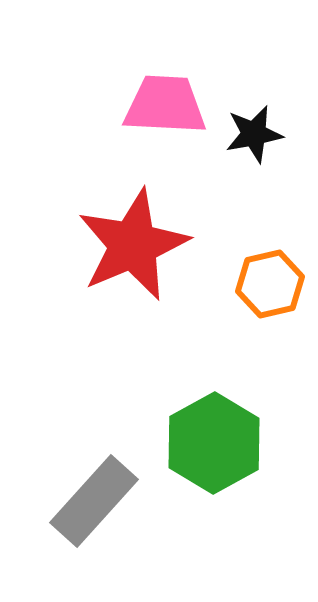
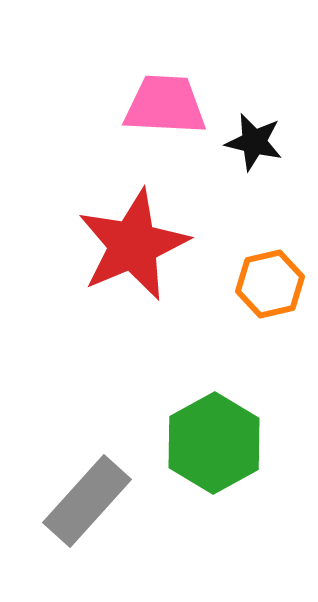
black star: moved 8 px down; rotated 24 degrees clockwise
gray rectangle: moved 7 px left
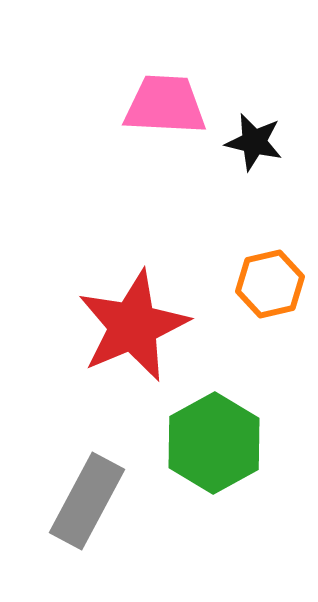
red star: moved 81 px down
gray rectangle: rotated 14 degrees counterclockwise
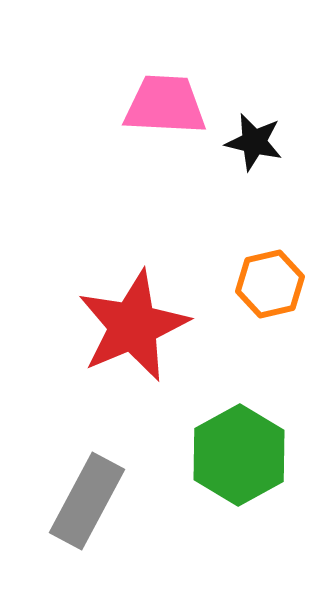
green hexagon: moved 25 px right, 12 px down
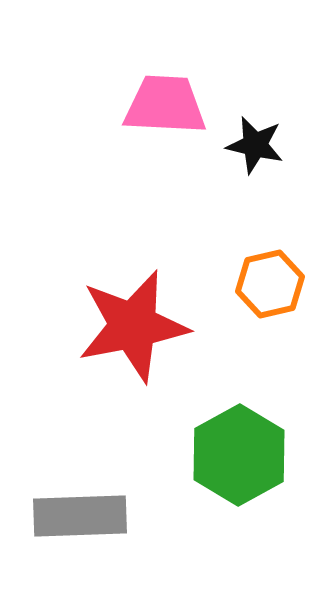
black star: moved 1 px right, 3 px down
red star: rotated 12 degrees clockwise
gray rectangle: moved 7 px left, 15 px down; rotated 60 degrees clockwise
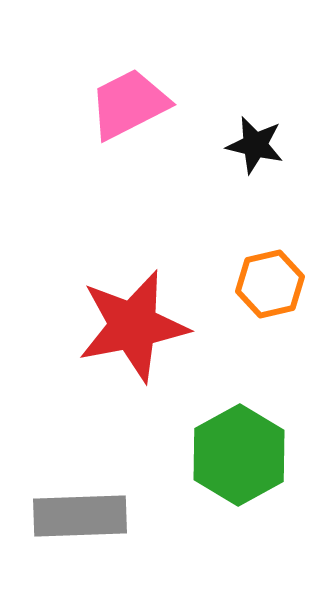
pink trapezoid: moved 36 px left, 1 px up; rotated 30 degrees counterclockwise
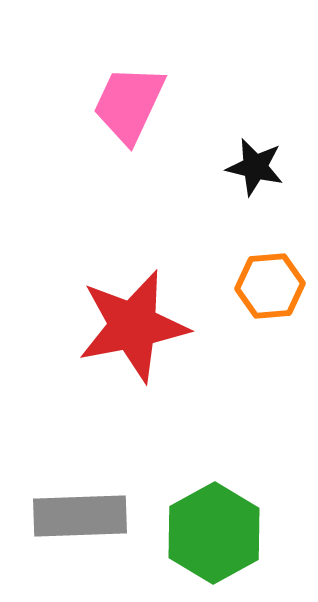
pink trapezoid: rotated 38 degrees counterclockwise
black star: moved 22 px down
orange hexagon: moved 2 px down; rotated 8 degrees clockwise
green hexagon: moved 25 px left, 78 px down
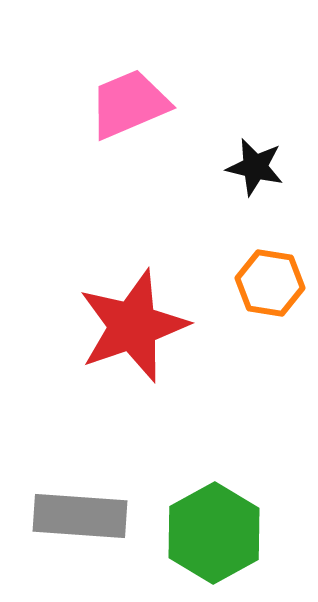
pink trapezoid: rotated 42 degrees clockwise
orange hexagon: moved 3 px up; rotated 14 degrees clockwise
red star: rotated 8 degrees counterclockwise
gray rectangle: rotated 6 degrees clockwise
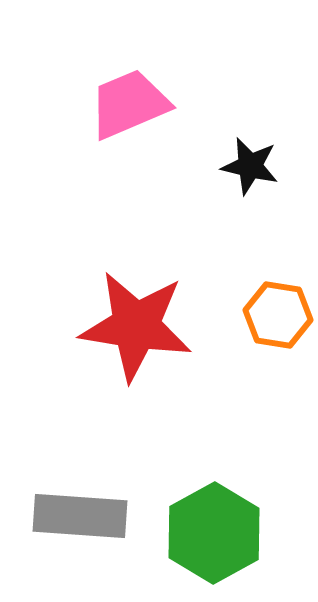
black star: moved 5 px left, 1 px up
orange hexagon: moved 8 px right, 32 px down
red star: moved 3 px right; rotated 28 degrees clockwise
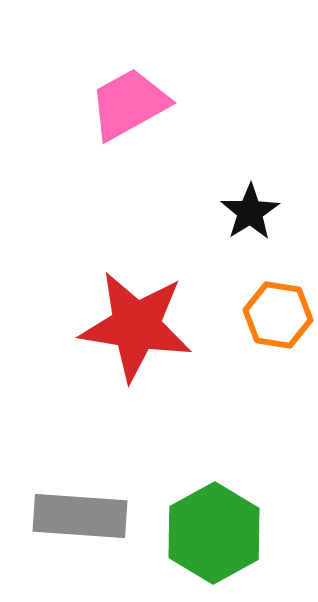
pink trapezoid: rotated 6 degrees counterclockwise
black star: moved 46 px down; rotated 26 degrees clockwise
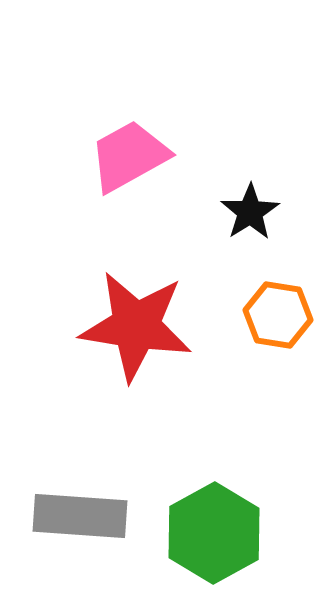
pink trapezoid: moved 52 px down
